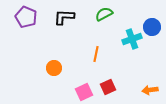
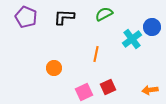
cyan cross: rotated 18 degrees counterclockwise
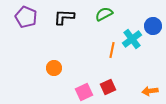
blue circle: moved 1 px right, 1 px up
orange line: moved 16 px right, 4 px up
orange arrow: moved 1 px down
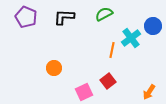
cyan cross: moved 1 px left, 1 px up
red square: moved 6 px up; rotated 14 degrees counterclockwise
orange arrow: moved 1 px left, 1 px down; rotated 49 degrees counterclockwise
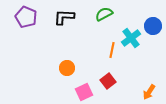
orange circle: moved 13 px right
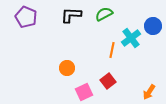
black L-shape: moved 7 px right, 2 px up
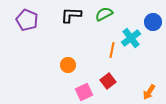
purple pentagon: moved 1 px right, 3 px down
blue circle: moved 4 px up
orange circle: moved 1 px right, 3 px up
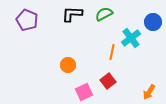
black L-shape: moved 1 px right, 1 px up
orange line: moved 2 px down
